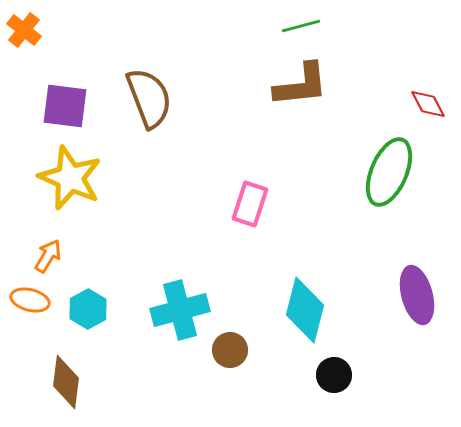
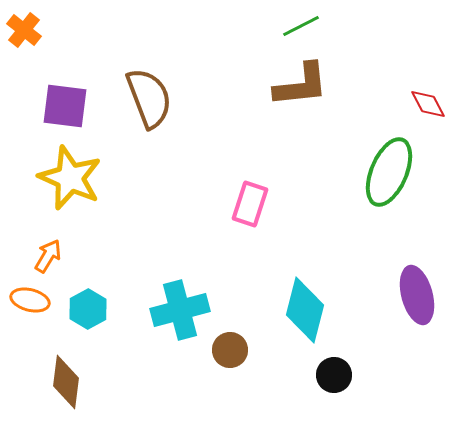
green line: rotated 12 degrees counterclockwise
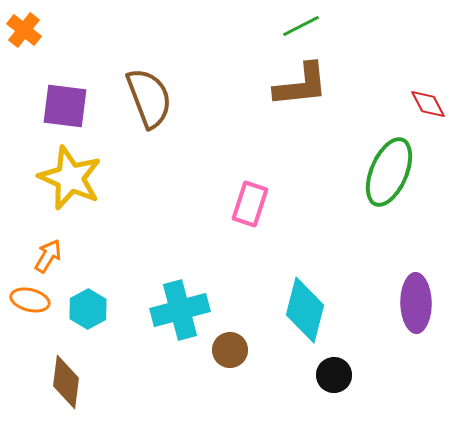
purple ellipse: moved 1 px left, 8 px down; rotated 14 degrees clockwise
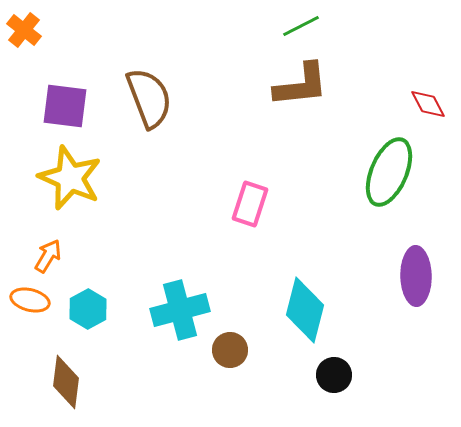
purple ellipse: moved 27 px up
